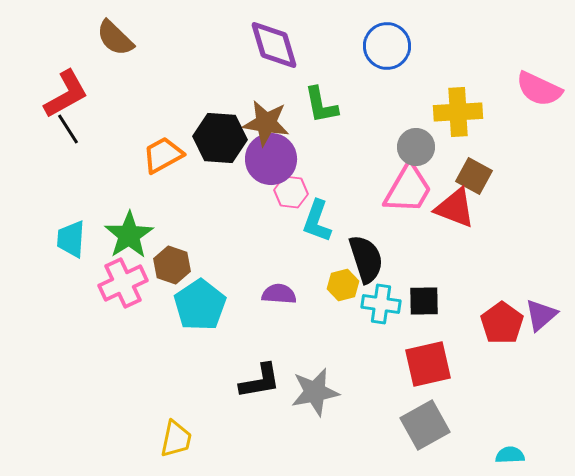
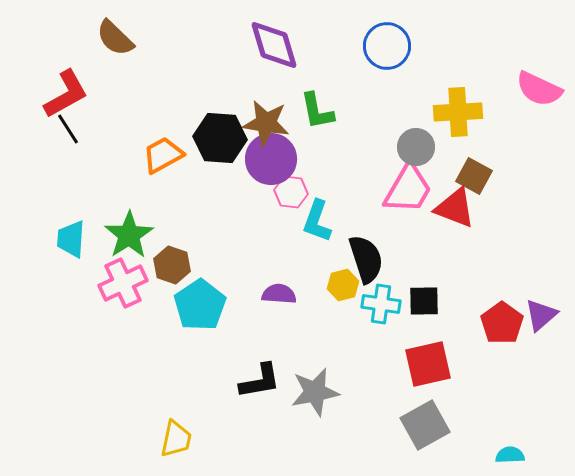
green L-shape: moved 4 px left, 6 px down
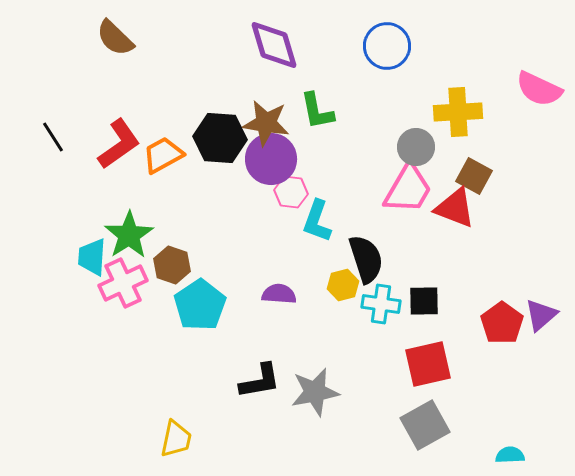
red L-shape: moved 53 px right, 50 px down; rotated 6 degrees counterclockwise
black line: moved 15 px left, 8 px down
cyan trapezoid: moved 21 px right, 18 px down
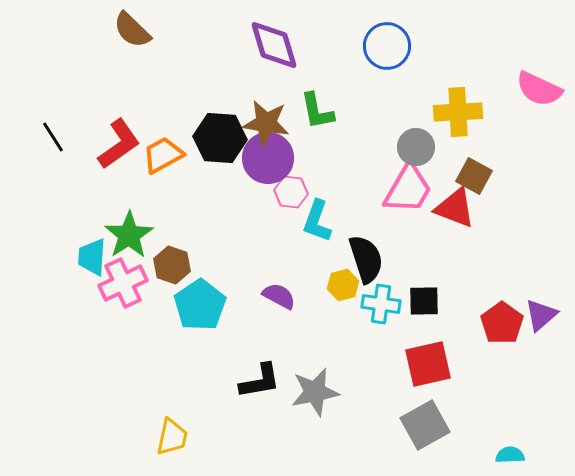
brown semicircle: moved 17 px right, 8 px up
purple circle: moved 3 px left, 1 px up
purple semicircle: moved 2 px down; rotated 24 degrees clockwise
yellow trapezoid: moved 4 px left, 2 px up
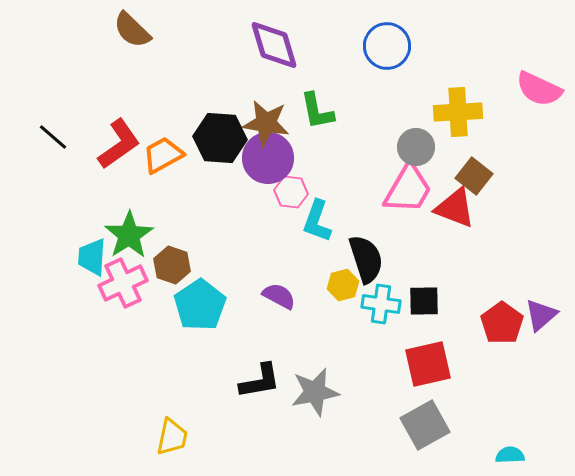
black line: rotated 16 degrees counterclockwise
brown square: rotated 9 degrees clockwise
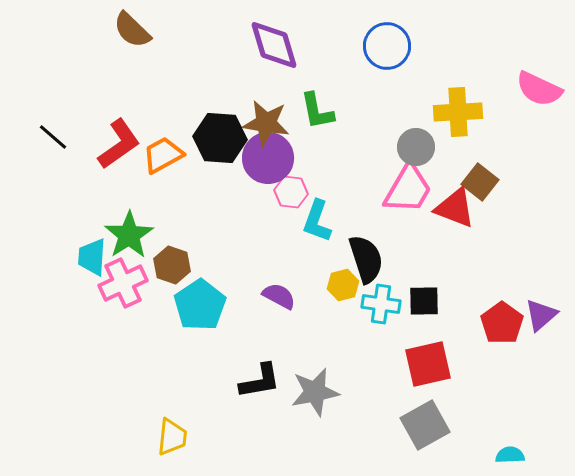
brown square: moved 6 px right, 6 px down
yellow trapezoid: rotated 6 degrees counterclockwise
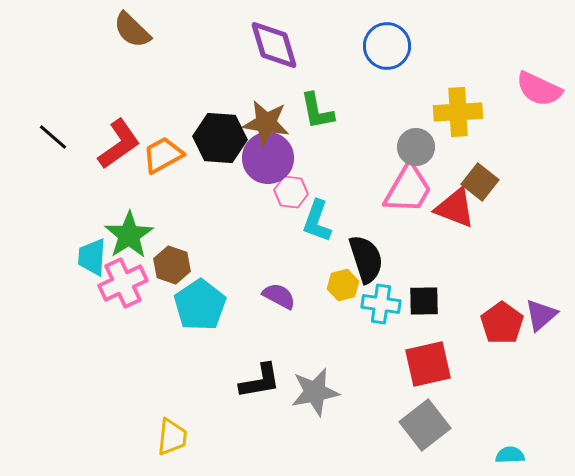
gray square: rotated 9 degrees counterclockwise
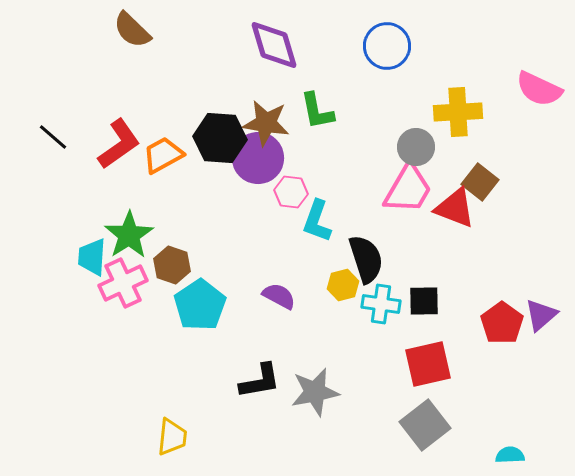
purple circle: moved 10 px left
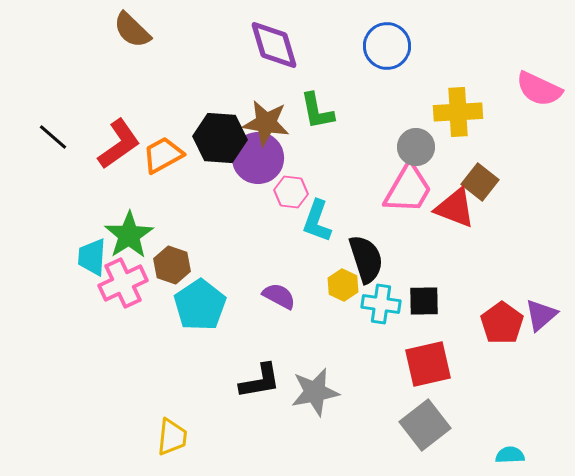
yellow hexagon: rotated 20 degrees counterclockwise
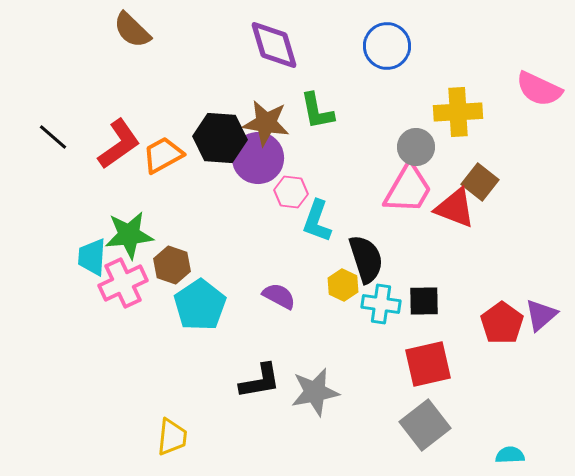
green star: rotated 27 degrees clockwise
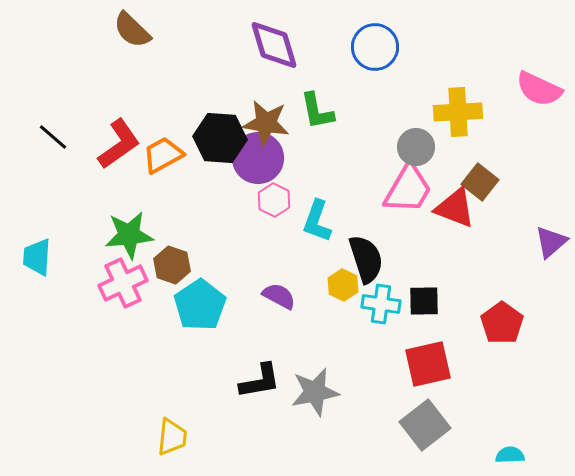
blue circle: moved 12 px left, 1 px down
pink hexagon: moved 17 px left, 8 px down; rotated 20 degrees clockwise
cyan trapezoid: moved 55 px left
purple triangle: moved 10 px right, 73 px up
